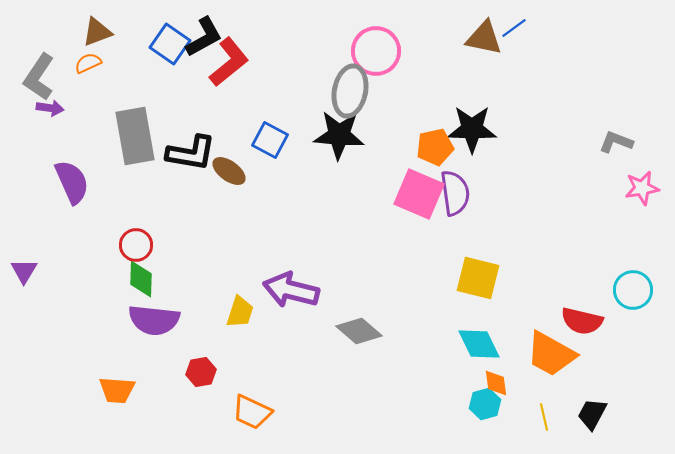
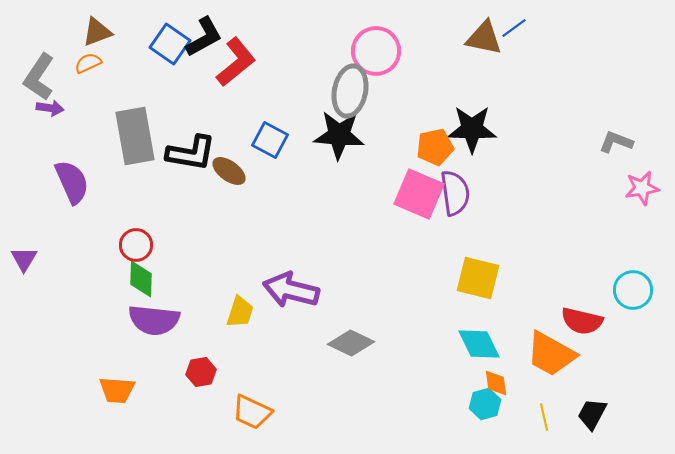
red L-shape at (229, 62): moved 7 px right
purple triangle at (24, 271): moved 12 px up
gray diamond at (359, 331): moved 8 px left, 12 px down; rotated 15 degrees counterclockwise
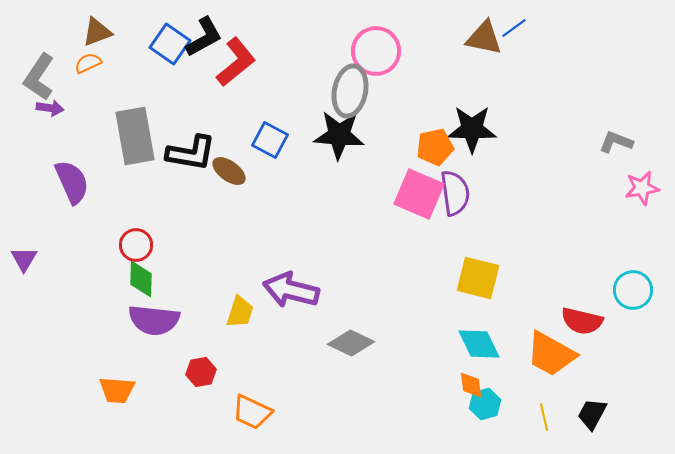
orange diamond at (496, 383): moved 25 px left, 2 px down
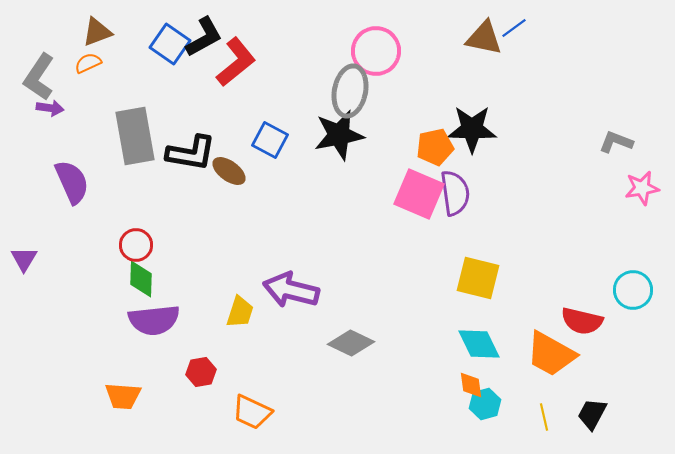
black star at (339, 135): rotated 15 degrees counterclockwise
purple semicircle at (154, 320): rotated 12 degrees counterclockwise
orange trapezoid at (117, 390): moved 6 px right, 6 px down
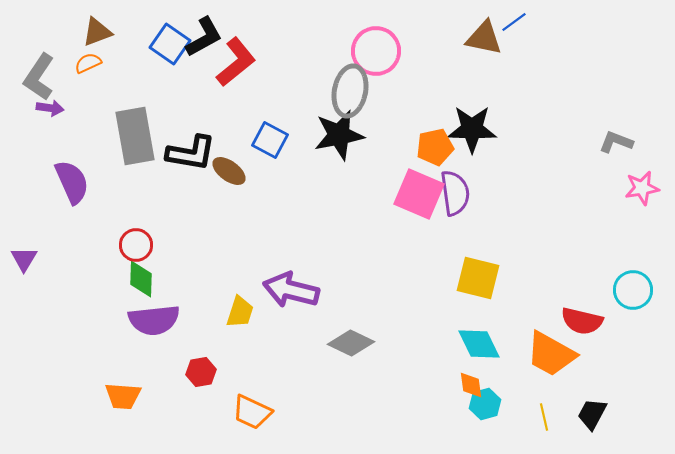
blue line at (514, 28): moved 6 px up
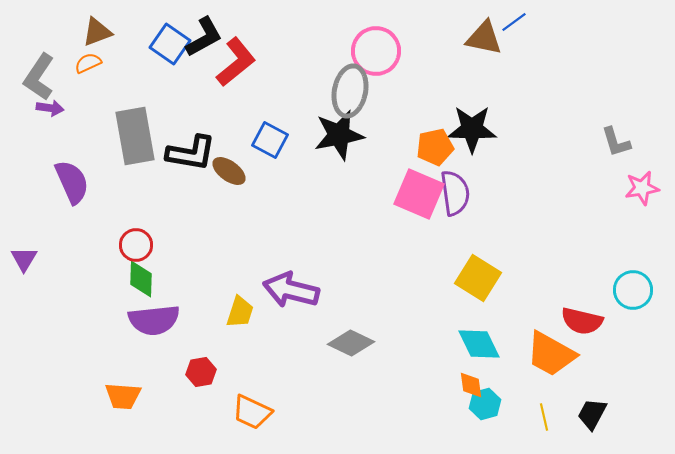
gray L-shape at (616, 142): rotated 128 degrees counterclockwise
yellow square at (478, 278): rotated 18 degrees clockwise
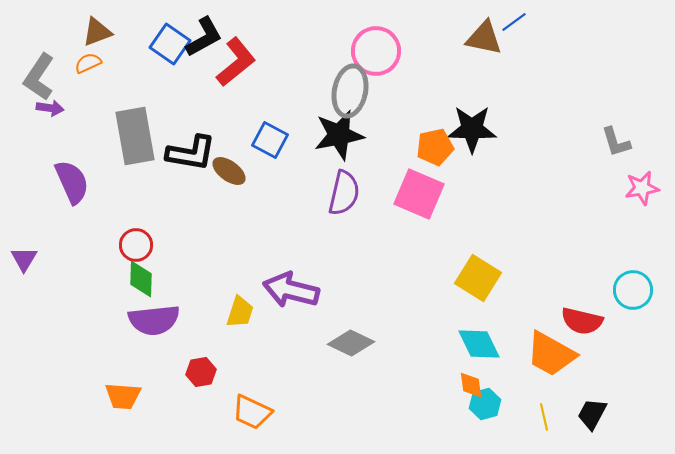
purple semicircle at (455, 193): moved 111 px left; rotated 21 degrees clockwise
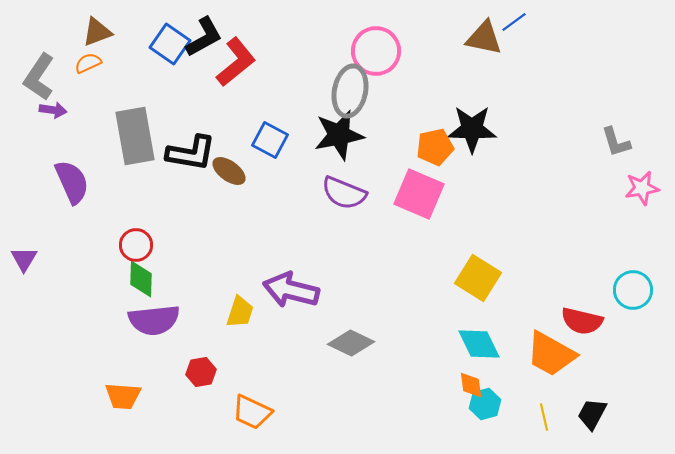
purple arrow at (50, 108): moved 3 px right, 2 px down
purple semicircle at (344, 193): rotated 99 degrees clockwise
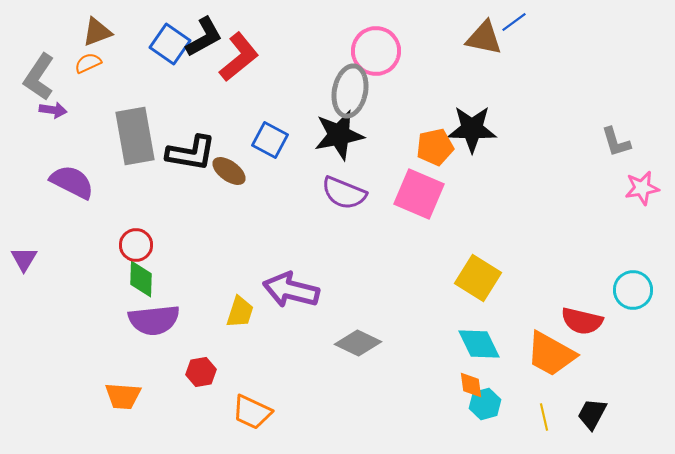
red L-shape at (236, 62): moved 3 px right, 5 px up
purple semicircle at (72, 182): rotated 39 degrees counterclockwise
gray diamond at (351, 343): moved 7 px right
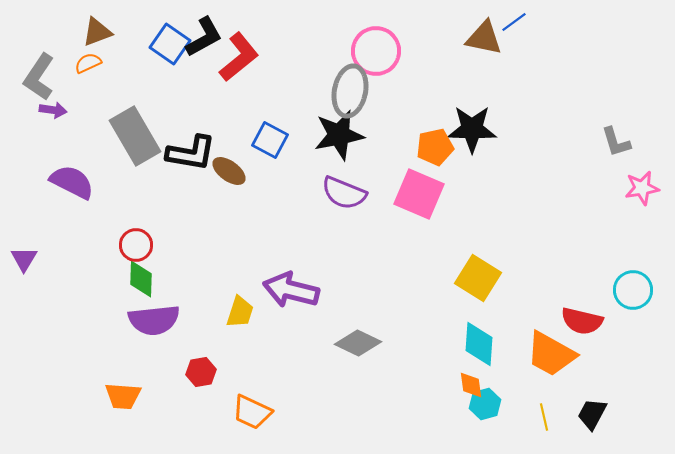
gray rectangle at (135, 136): rotated 20 degrees counterclockwise
cyan diamond at (479, 344): rotated 30 degrees clockwise
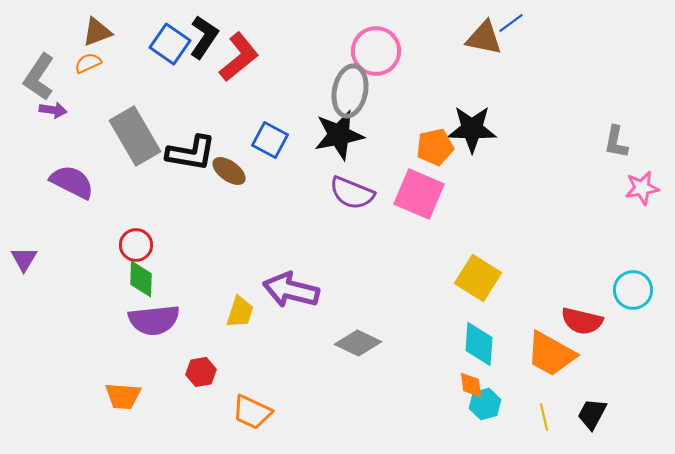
blue line at (514, 22): moved 3 px left, 1 px down
black L-shape at (204, 37): rotated 27 degrees counterclockwise
gray L-shape at (616, 142): rotated 28 degrees clockwise
purple semicircle at (344, 193): moved 8 px right
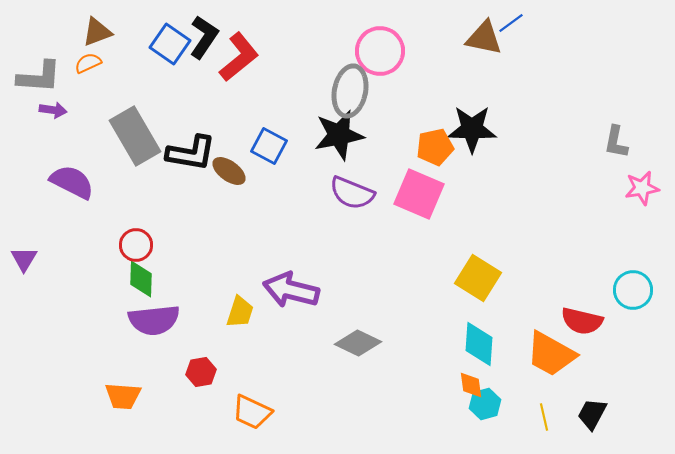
pink circle at (376, 51): moved 4 px right
gray L-shape at (39, 77): rotated 120 degrees counterclockwise
blue square at (270, 140): moved 1 px left, 6 px down
